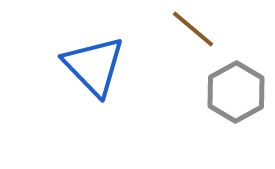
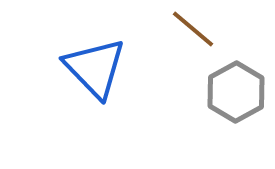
blue triangle: moved 1 px right, 2 px down
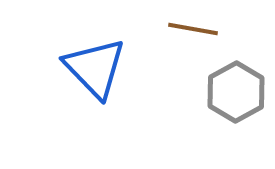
brown line: rotated 30 degrees counterclockwise
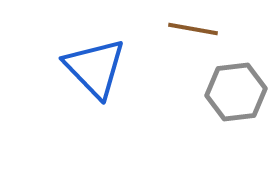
gray hexagon: rotated 22 degrees clockwise
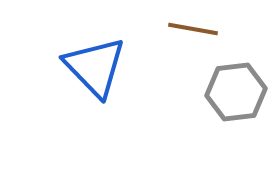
blue triangle: moved 1 px up
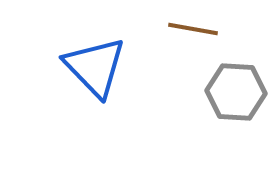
gray hexagon: rotated 10 degrees clockwise
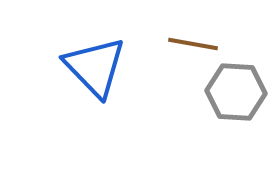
brown line: moved 15 px down
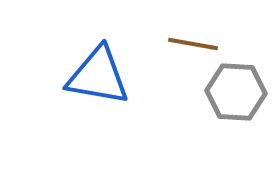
blue triangle: moved 3 px right, 9 px down; rotated 36 degrees counterclockwise
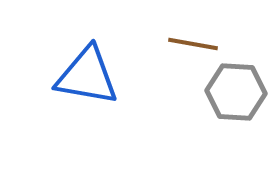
blue triangle: moved 11 px left
